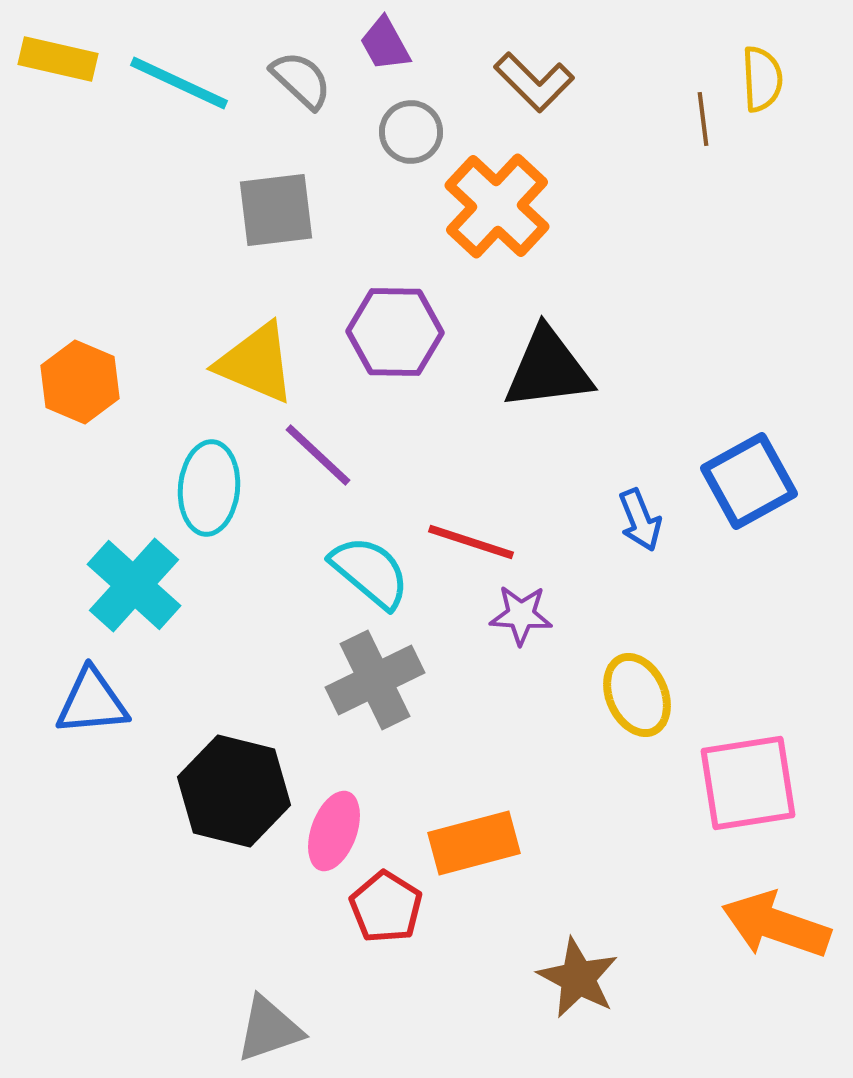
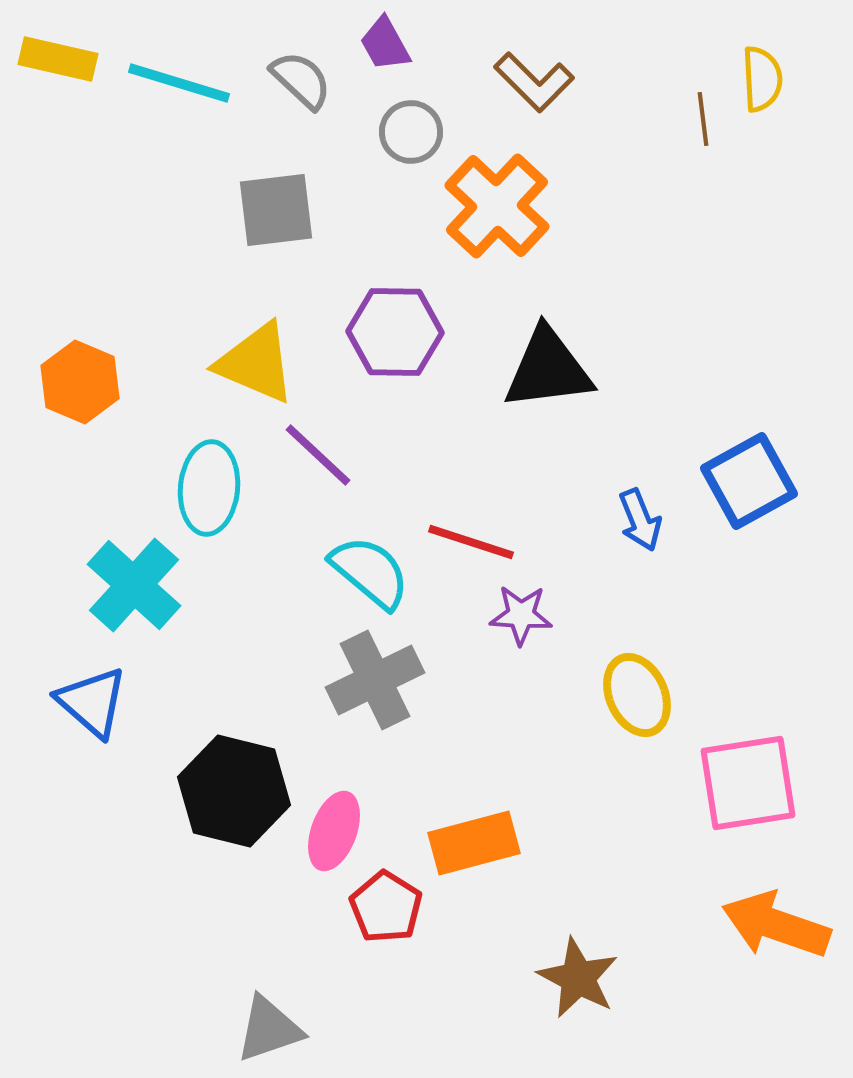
cyan line: rotated 8 degrees counterclockwise
blue triangle: rotated 46 degrees clockwise
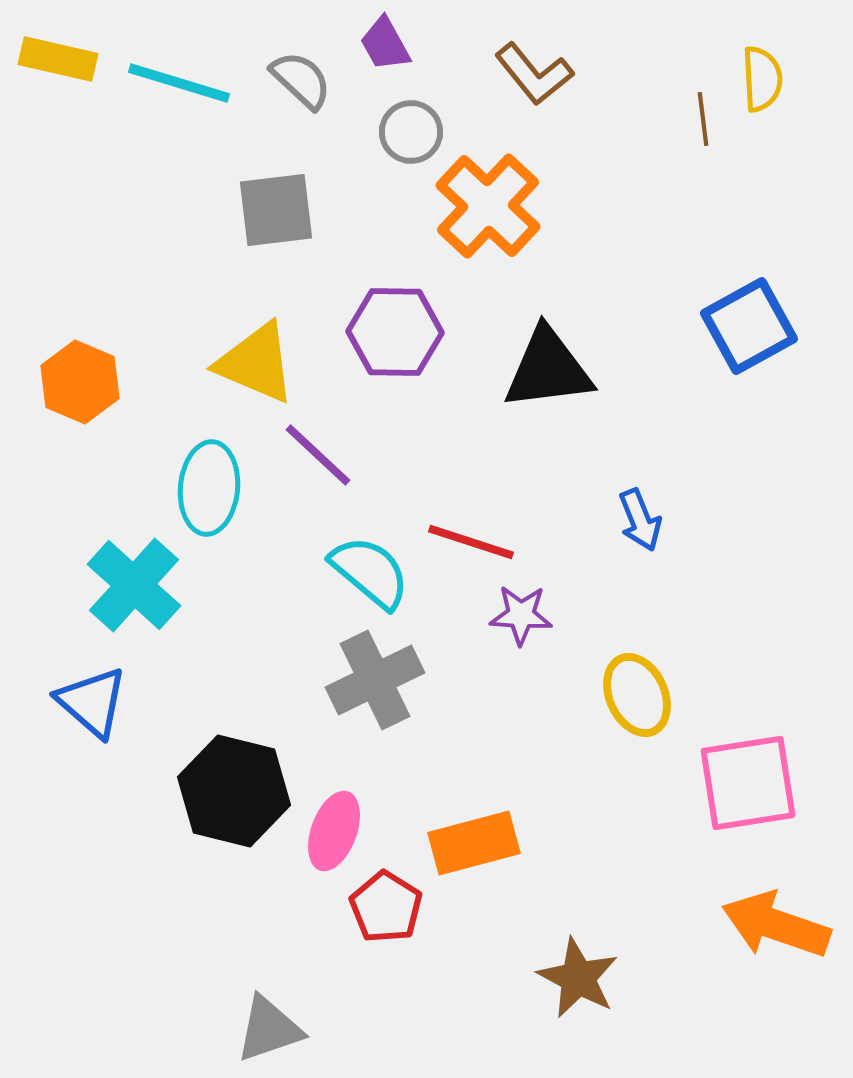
brown L-shape: moved 8 px up; rotated 6 degrees clockwise
orange cross: moved 9 px left
blue square: moved 155 px up
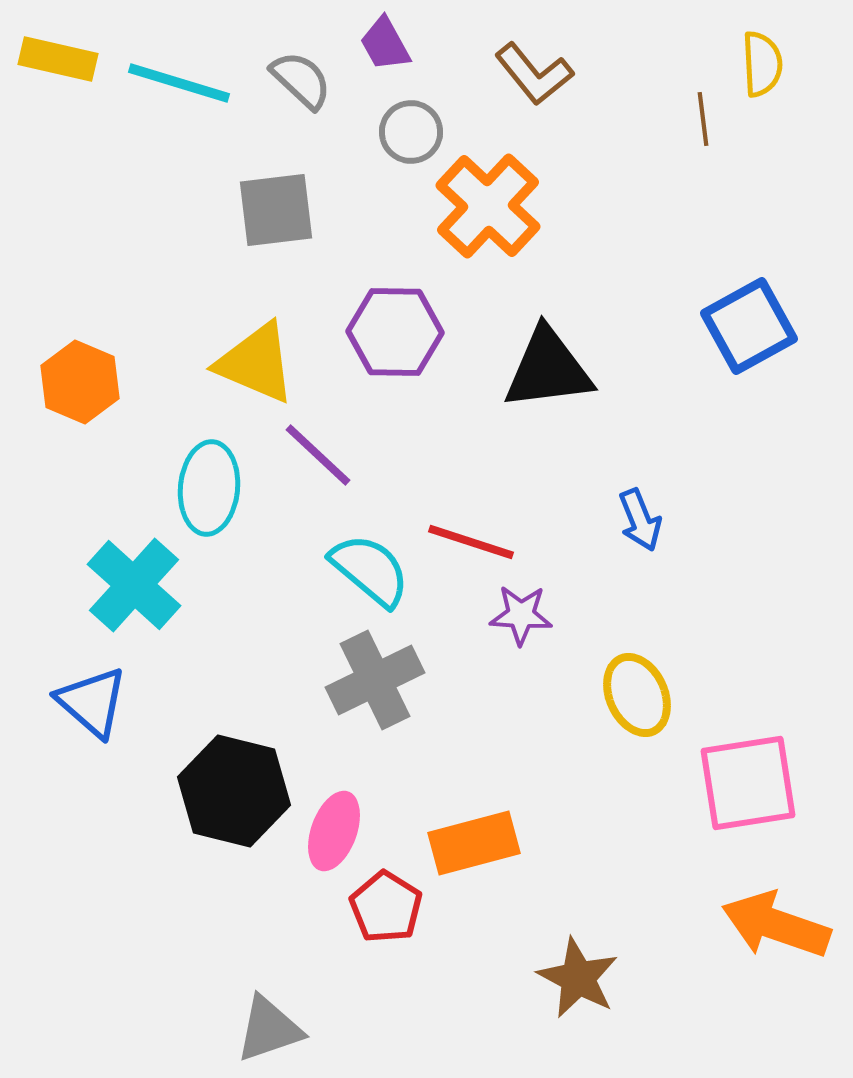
yellow semicircle: moved 15 px up
cyan semicircle: moved 2 px up
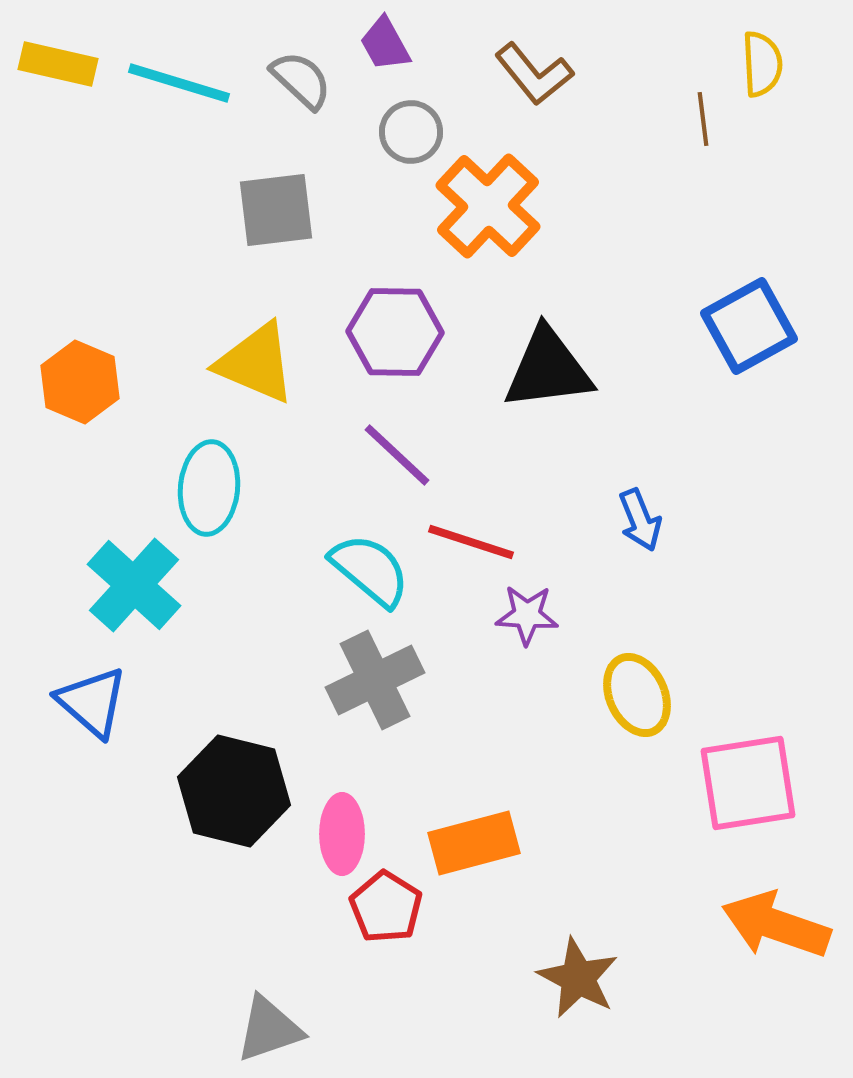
yellow rectangle: moved 5 px down
purple line: moved 79 px right
purple star: moved 6 px right
pink ellipse: moved 8 px right, 3 px down; rotated 20 degrees counterclockwise
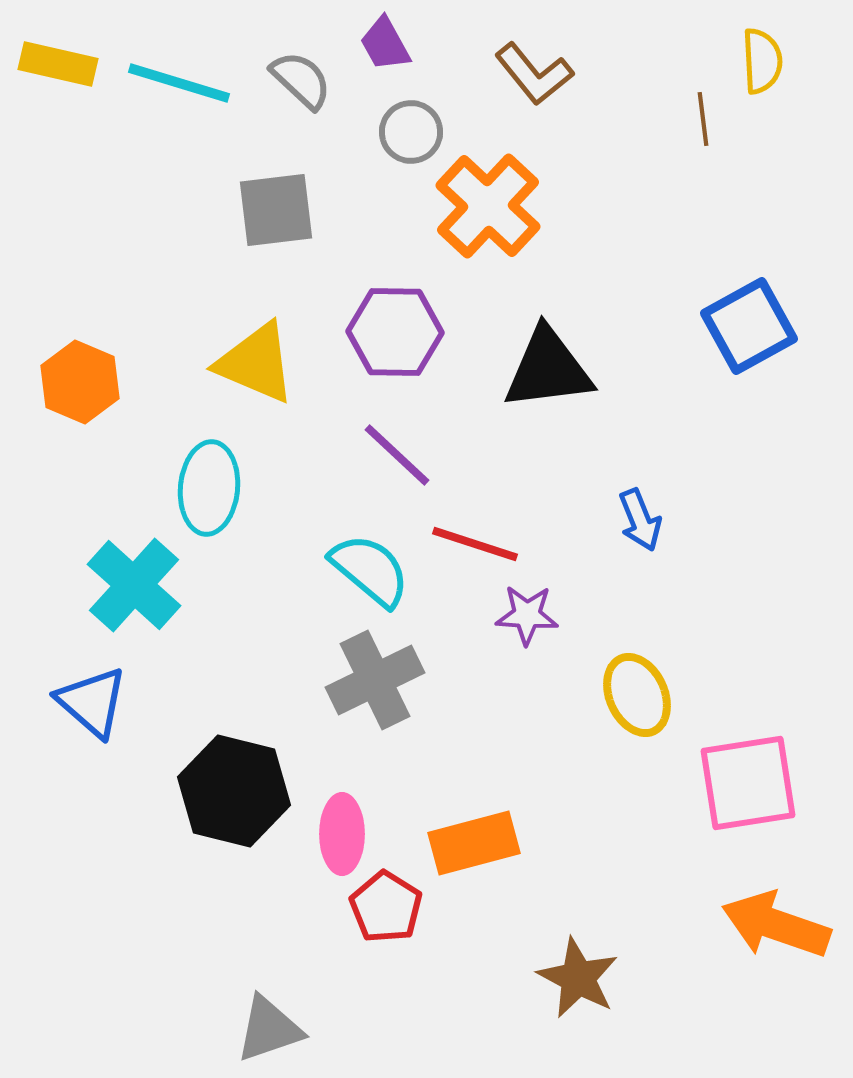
yellow semicircle: moved 3 px up
red line: moved 4 px right, 2 px down
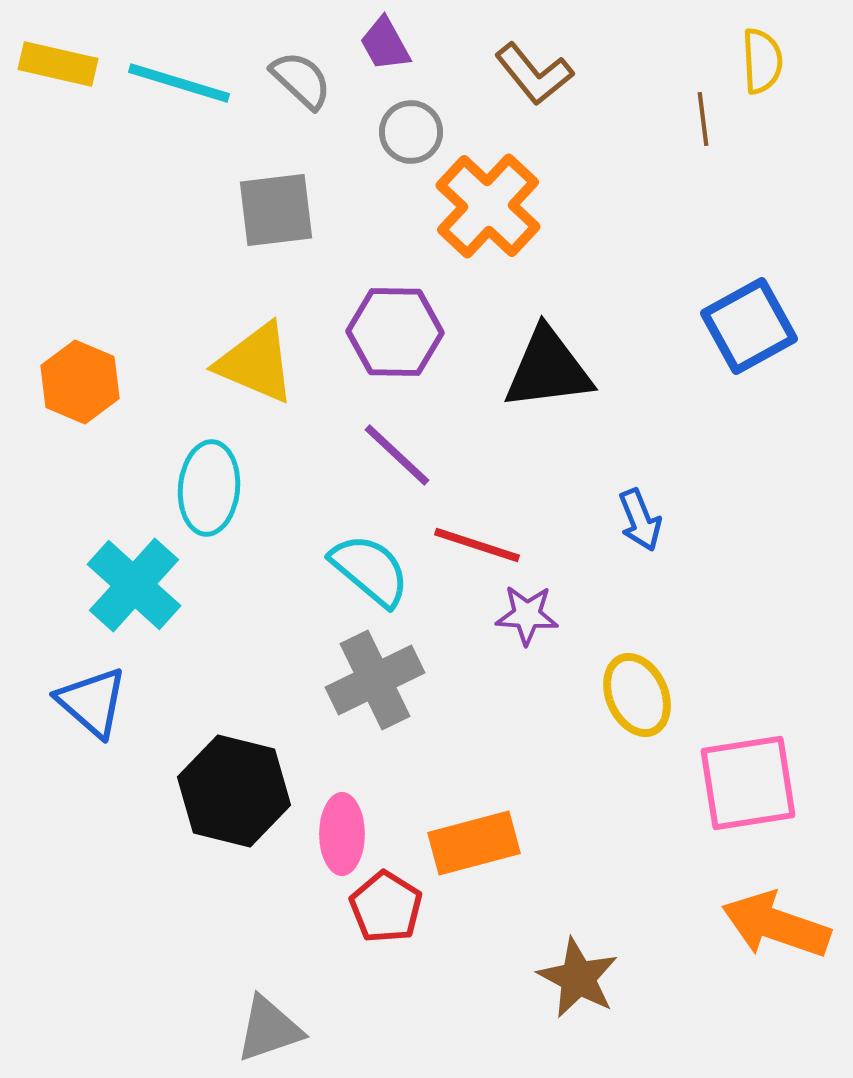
red line: moved 2 px right, 1 px down
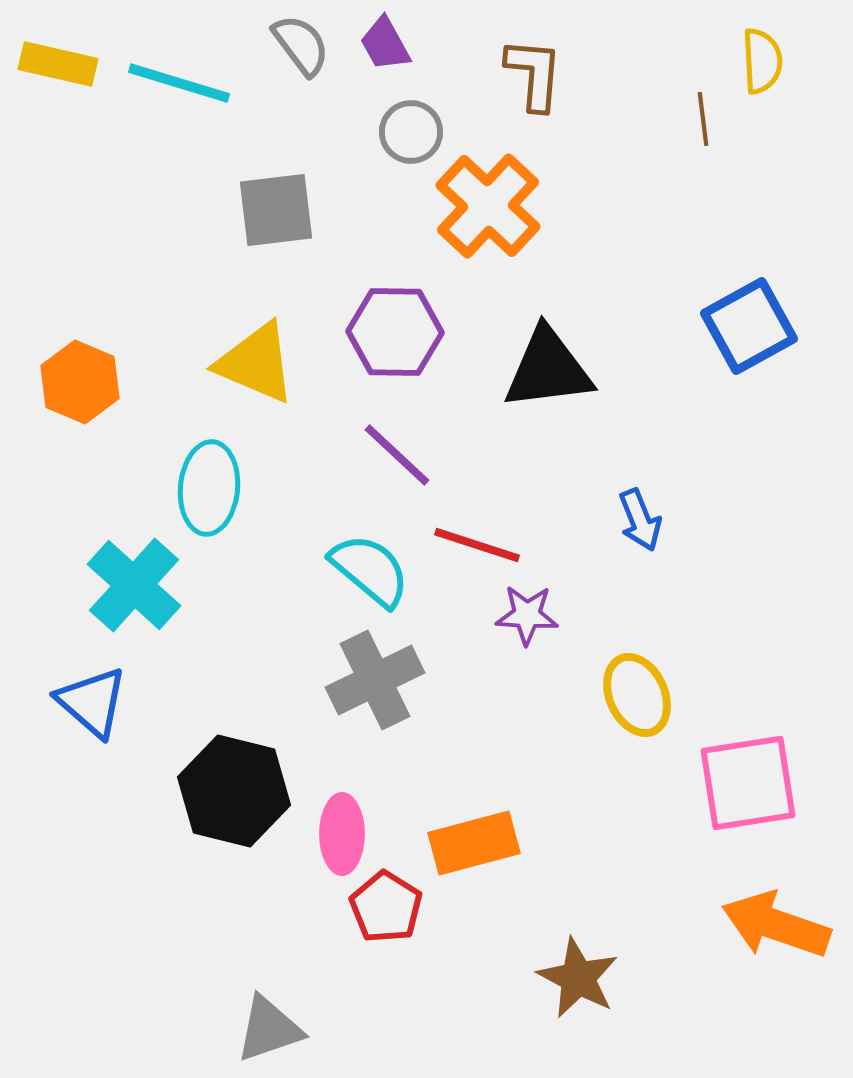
brown L-shape: rotated 136 degrees counterclockwise
gray semicircle: moved 35 px up; rotated 10 degrees clockwise
